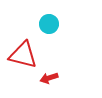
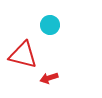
cyan circle: moved 1 px right, 1 px down
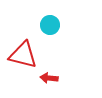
red arrow: rotated 24 degrees clockwise
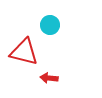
red triangle: moved 1 px right, 3 px up
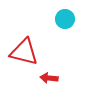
cyan circle: moved 15 px right, 6 px up
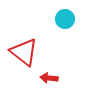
red triangle: rotated 24 degrees clockwise
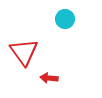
red triangle: rotated 16 degrees clockwise
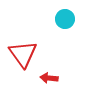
red triangle: moved 1 px left, 2 px down
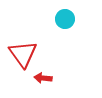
red arrow: moved 6 px left
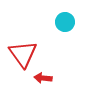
cyan circle: moved 3 px down
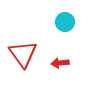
red arrow: moved 17 px right, 15 px up; rotated 12 degrees counterclockwise
